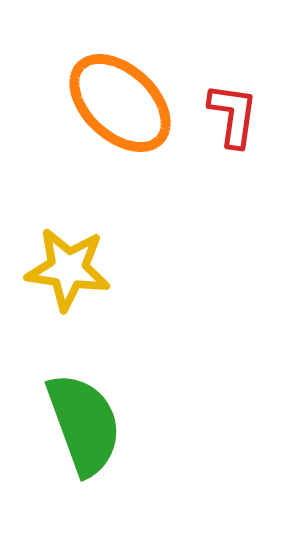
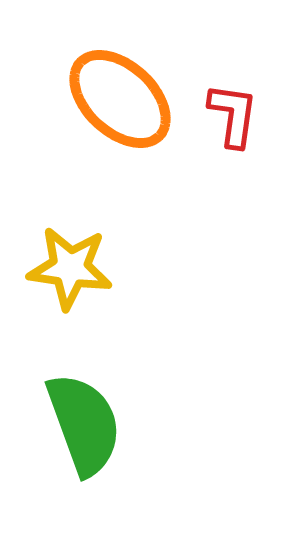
orange ellipse: moved 4 px up
yellow star: moved 2 px right, 1 px up
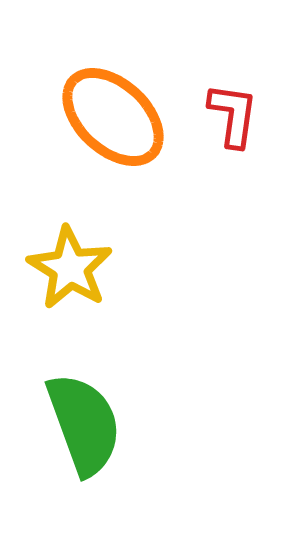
orange ellipse: moved 7 px left, 18 px down
yellow star: rotated 24 degrees clockwise
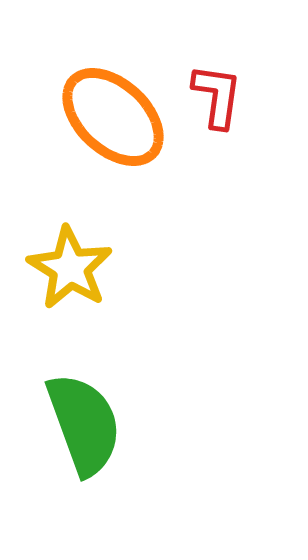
red L-shape: moved 16 px left, 19 px up
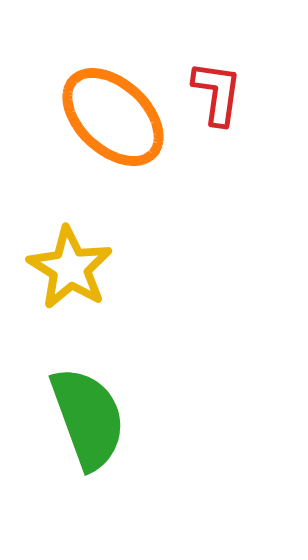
red L-shape: moved 3 px up
green semicircle: moved 4 px right, 6 px up
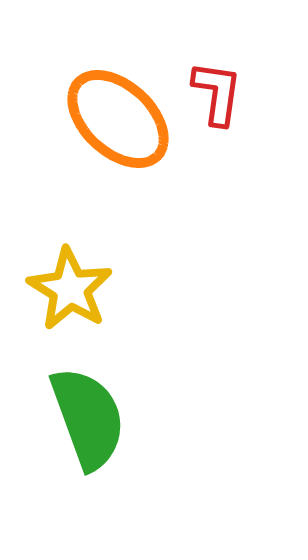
orange ellipse: moved 5 px right, 2 px down
yellow star: moved 21 px down
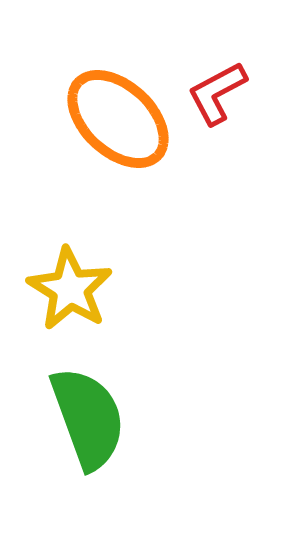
red L-shape: rotated 126 degrees counterclockwise
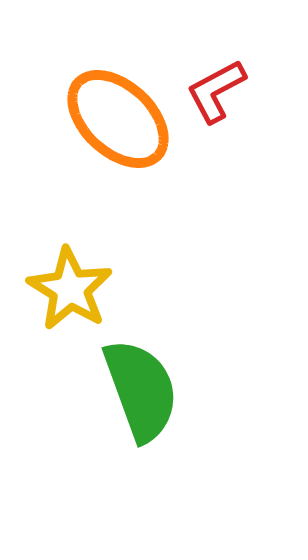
red L-shape: moved 1 px left, 2 px up
green semicircle: moved 53 px right, 28 px up
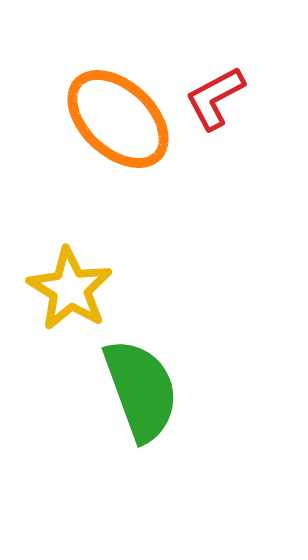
red L-shape: moved 1 px left, 7 px down
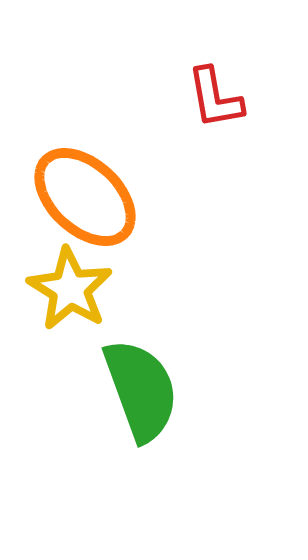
red L-shape: rotated 72 degrees counterclockwise
orange ellipse: moved 33 px left, 78 px down
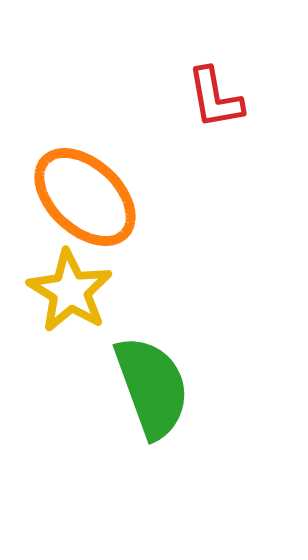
yellow star: moved 2 px down
green semicircle: moved 11 px right, 3 px up
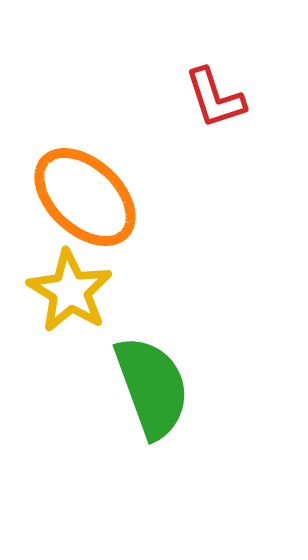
red L-shape: rotated 8 degrees counterclockwise
